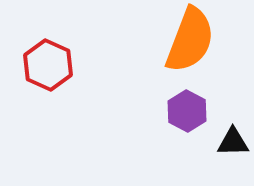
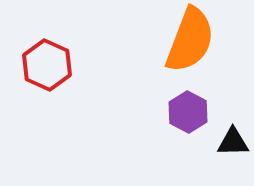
red hexagon: moved 1 px left
purple hexagon: moved 1 px right, 1 px down
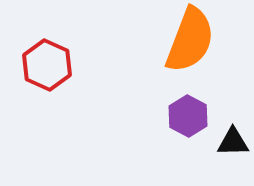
purple hexagon: moved 4 px down
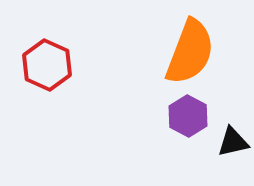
orange semicircle: moved 12 px down
black triangle: rotated 12 degrees counterclockwise
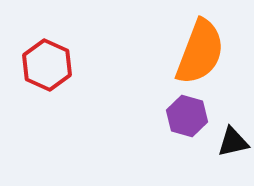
orange semicircle: moved 10 px right
purple hexagon: moved 1 px left; rotated 12 degrees counterclockwise
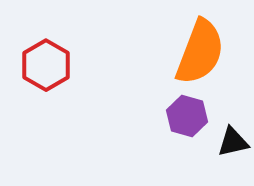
red hexagon: moved 1 px left; rotated 6 degrees clockwise
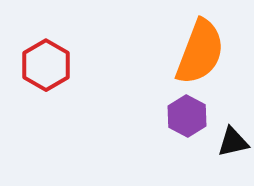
purple hexagon: rotated 12 degrees clockwise
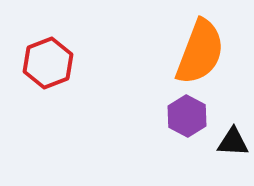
red hexagon: moved 2 px right, 2 px up; rotated 9 degrees clockwise
black triangle: rotated 16 degrees clockwise
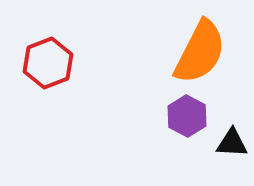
orange semicircle: rotated 6 degrees clockwise
black triangle: moved 1 px left, 1 px down
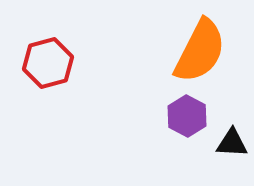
orange semicircle: moved 1 px up
red hexagon: rotated 6 degrees clockwise
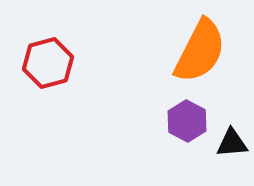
purple hexagon: moved 5 px down
black triangle: rotated 8 degrees counterclockwise
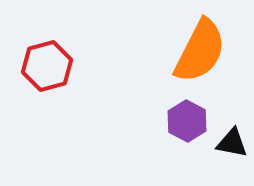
red hexagon: moved 1 px left, 3 px down
black triangle: rotated 16 degrees clockwise
